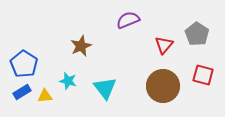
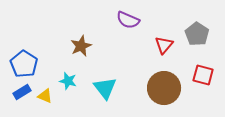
purple semicircle: rotated 135 degrees counterclockwise
brown circle: moved 1 px right, 2 px down
yellow triangle: rotated 28 degrees clockwise
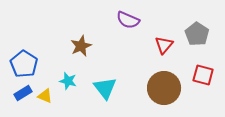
blue rectangle: moved 1 px right, 1 px down
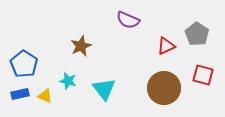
red triangle: moved 2 px right, 1 px down; rotated 24 degrees clockwise
cyan triangle: moved 1 px left, 1 px down
blue rectangle: moved 3 px left, 1 px down; rotated 18 degrees clockwise
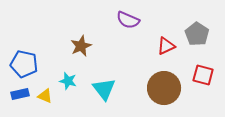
blue pentagon: rotated 20 degrees counterclockwise
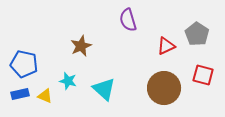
purple semicircle: rotated 50 degrees clockwise
cyan triangle: rotated 10 degrees counterclockwise
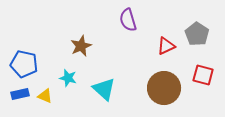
cyan star: moved 3 px up
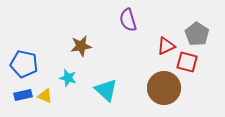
brown star: rotated 15 degrees clockwise
red square: moved 16 px left, 13 px up
cyan triangle: moved 2 px right, 1 px down
blue rectangle: moved 3 px right, 1 px down
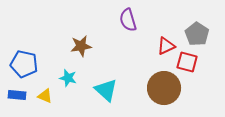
blue rectangle: moved 6 px left; rotated 18 degrees clockwise
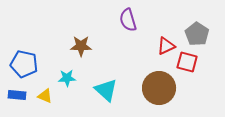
brown star: rotated 10 degrees clockwise
cyan star: moved 1 px left; rotated 18 degrees counterclockwise
brown circle: moved 5 px left
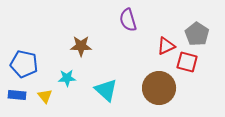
yellow triangle: rotated 28 degrees clockwise
